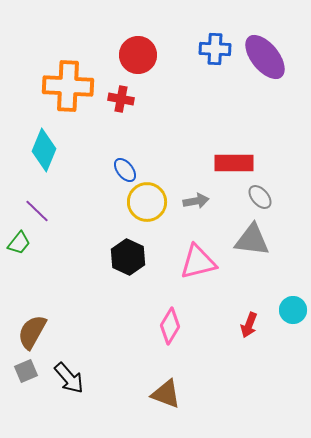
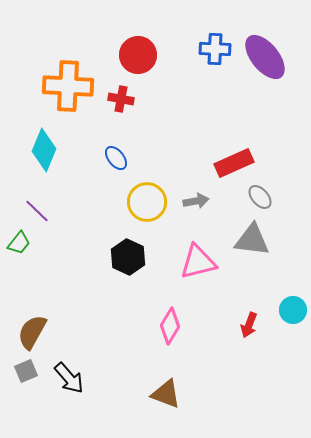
red rectangle: rotated 24 degrees counterclockwise
blue ellipse: moved 9 px left, 12 px up
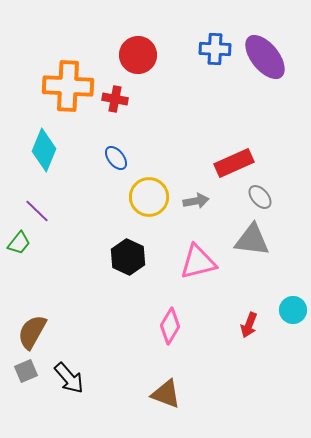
red cross: moved 6 px left
yellow circle: moved 2 px right, 5 px up
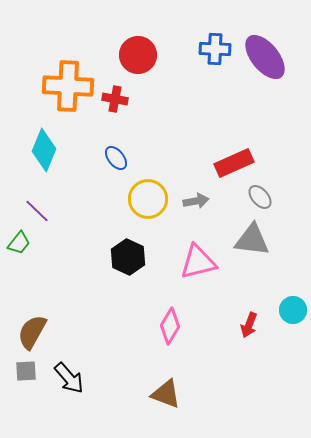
yellow circle: moved 1 px left, 2 px down
gray square: rotated 20 degrees clockwise
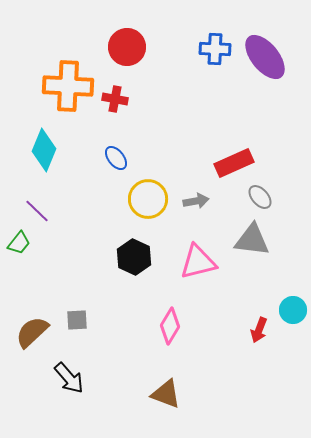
red circle: moved 11 px left, 8 px up
black hexagon: moved 6 px right
red arrow: moved 10 px right, 5 px down
brown semicircle: rotated 18 degrees clockwise
gray square: moved 51 px right, 51 px up
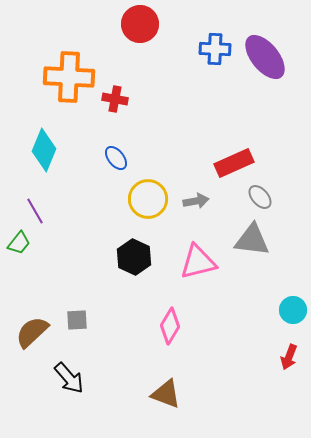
red circle: moved 13 px right, 23 px up
orange cross: moved 1 px right, 9 px up
purple line: moved 2 px left; rotated 16 degrees clockwise
red arrow: moved 30 px right, 27 px down
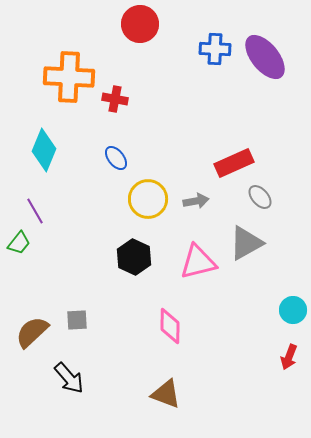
gray triangle: moved 6 px left, 3 px down; rotated 36 degrees counterclockwise
pink diamond: rotated 30 degrees counterclockwise
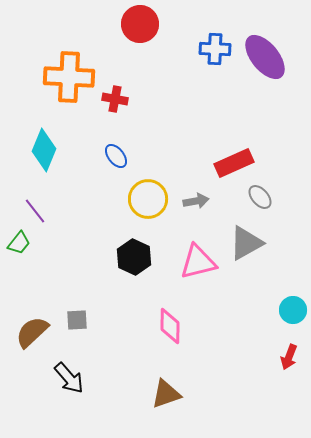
blue ellipse: moved 2 px up
purple line: rotated 8 degrees counterclockwise
brown triangle: rotated 40 degrees counterclockwise
